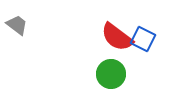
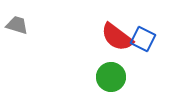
gray trapezoid: rotated 20 degrees counterclockwise
green circle: moved 3 px down
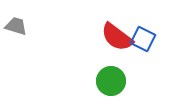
gray trapezoid: moved 1 px left, 1 px down
green circle: moved 4 px down
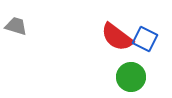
blue square: moved 2 px right
green circle: moved 20 px right, 4 px up
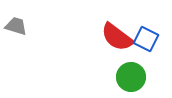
blue square: moved 1 px right
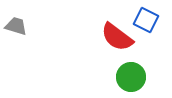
blue square: moved 19 px up
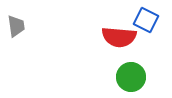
gray trapezoid: rotated 65 degrees clockwise
red semicircle: moved 2 px right; rotated 32 degrees counterclockwise
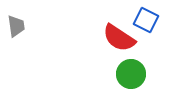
red semicircle: moved 1 px down; rotated 28 degrees clockwise
green circle: moved 3 px up
